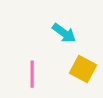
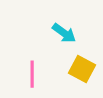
yellow square: moved 1 px left
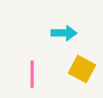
cyan arrow: rotated 35 degrees counterclockwise
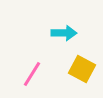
pink line: rotated 32 degrees clockwise
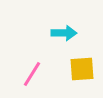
yellow square: rotated 32 degrees counterclockwise
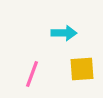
pink line: rotated 12 degrees counterclockwise
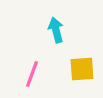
cyan arrow: moved 8 px left, 3 px up; rotated 105 degrees counterclockwise
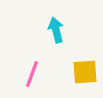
yellow square: moved 3 px right, 3 px down
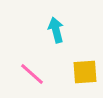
pink line: rotated 68 degrees counterclockwise
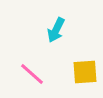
cyan arrow: rotated 140 degrees counterclockwise
